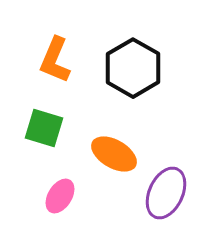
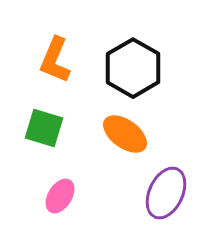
orange ellipse: moved 11 px right, 20 px up; rotated 6 degrees clockwise
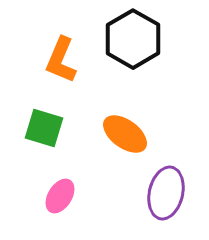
orange L-shape: moved 6 px right
black hexagon: moved 29 px up
purple ellipse: rotated 12 degrees counterclockwise
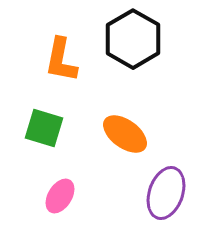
orange L-shape: rotated 12 degrees counterclockwise
purple ellipse: rotated 6 degrees clockwise
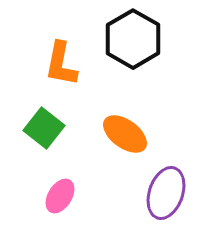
orange L-shape: moved 4 px down
green square: rotated 21 degrees clockwise
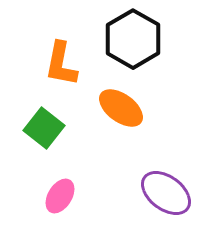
orange ellipse: moved 4 px left, 26 px up
purple ellipse: rotated 72 degrees counterclockwise
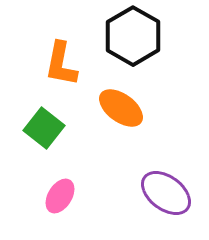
black hexagon: moved 3 px up
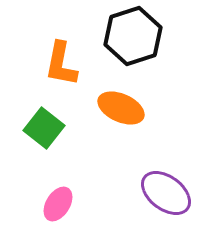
black hexagon: rotated 12 degrees clockwise
orange ellipse: rotated 12 degrees counterclockwise
pink ellipse: moved 2 px left, 8 px down
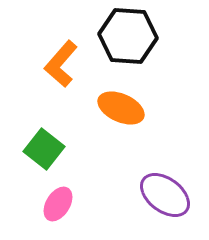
black hexagon: moved 5 px left; rotated 22 degrees clockwise
orange L-shape: rotated 30 degrees clockwise
green square: moved 21 px down
purple ellipse: moved 1 px left, 2 px down
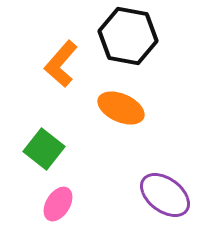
black hexagon: rotated 6 degrees clockwise
